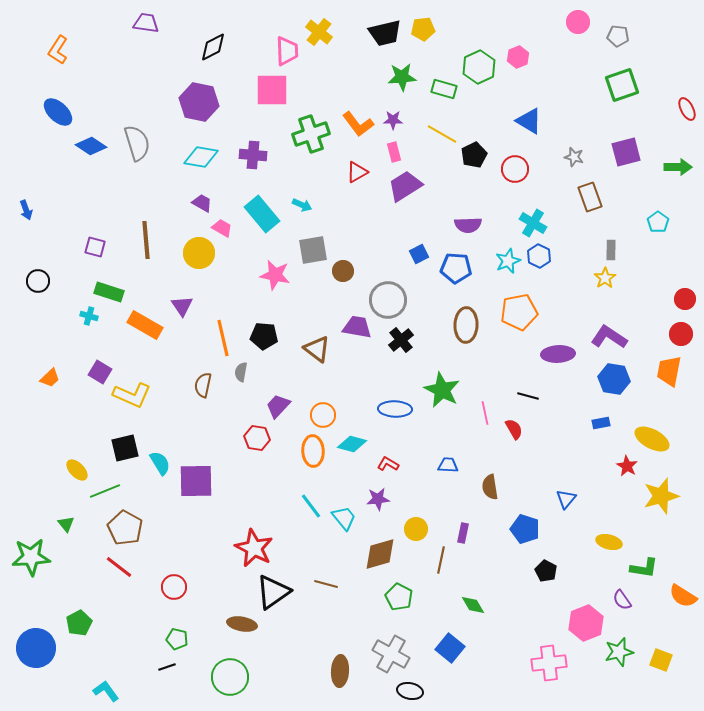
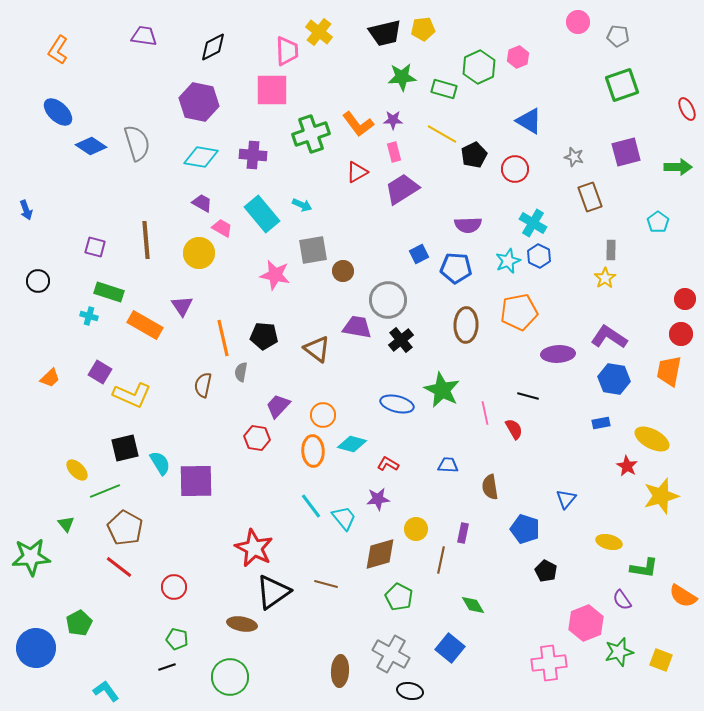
purple trapezoid at (146, 23): moved 2 px left, 13 px down
purple trapezoid at (405, 186): moved 3 px left, 3 px down
blue ellipse at (395, 409): moved 2 px right, 5 px up; rotated 12 degrees clockwise
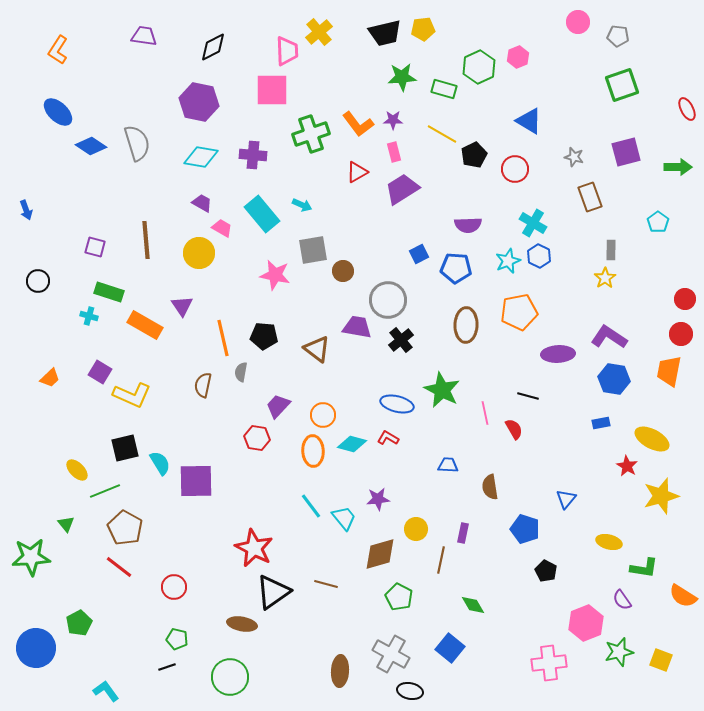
yellow cross at (319, 32): rotated 12 degrees clockwise
red L-shape at (388, 464): moved 26 px up
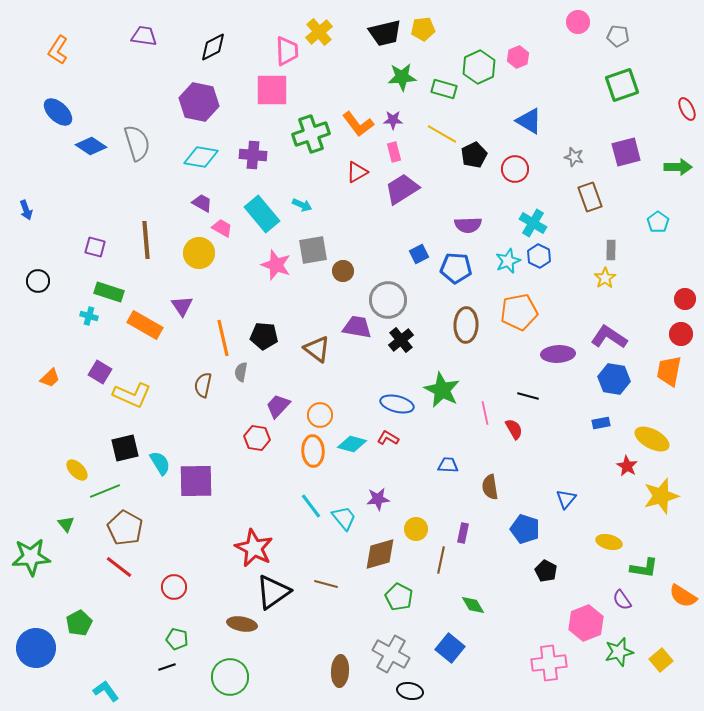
pink star at (275, 275): moved 1 px right, 10 px up; rotated 8 degrees clockwise
orange circle at (323, 415): moved 3 px left
yellow square at (661, 660): rotated 30 degrees clockwise
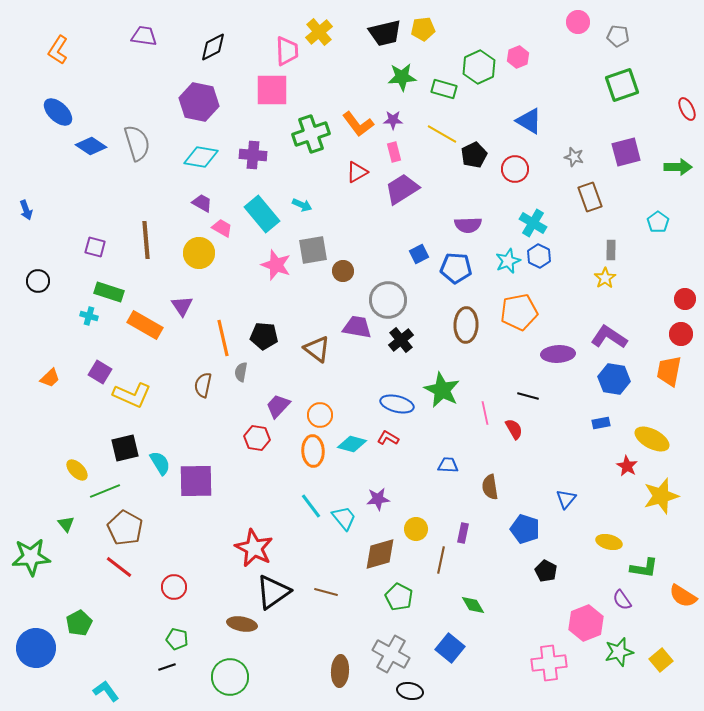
brown line at (326, 584): moved 8 px down
